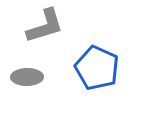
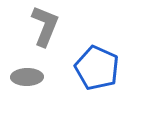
gray L-shape: rotated 51 degrees counterclockwise
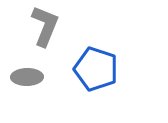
blue pentagon: moved 1 px left, 1 px down; rotated 6 degrees counterclockwise
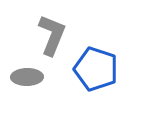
gray L-shape: moved 7 px right, 9 px down
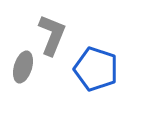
gray ellipse: moved 4 px left, 10 px up; rotated 72 degrees counterclockwise
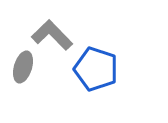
gray L-shape: rotated 66 degrees counterclockwise
